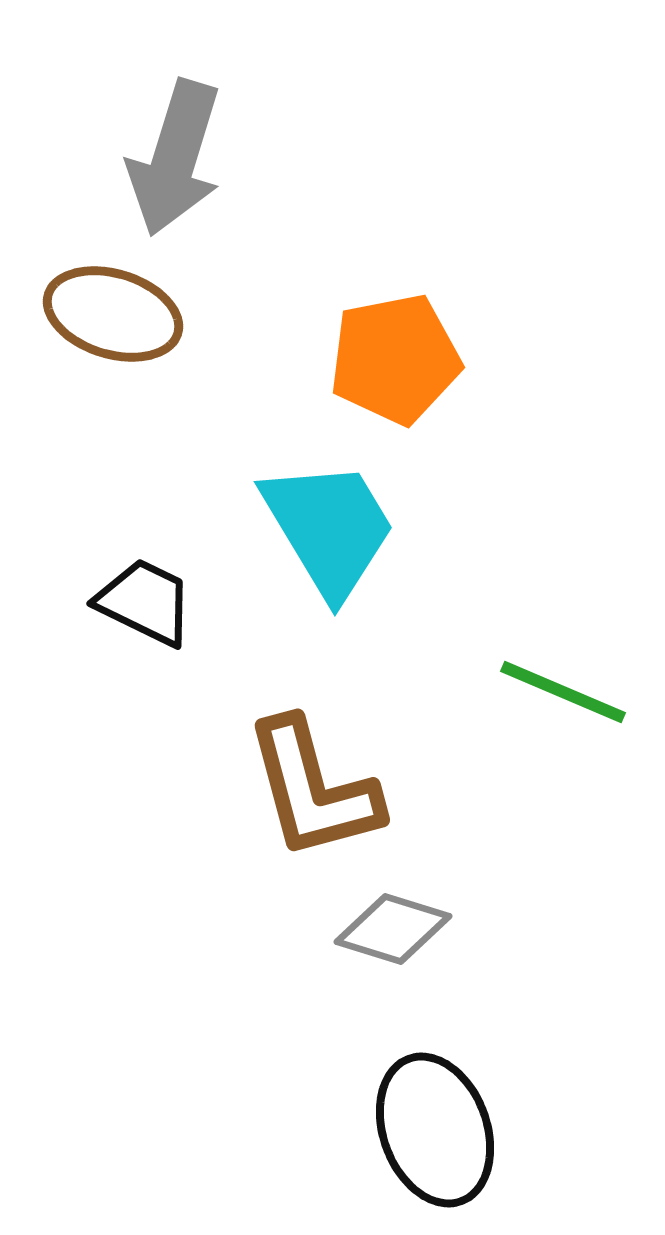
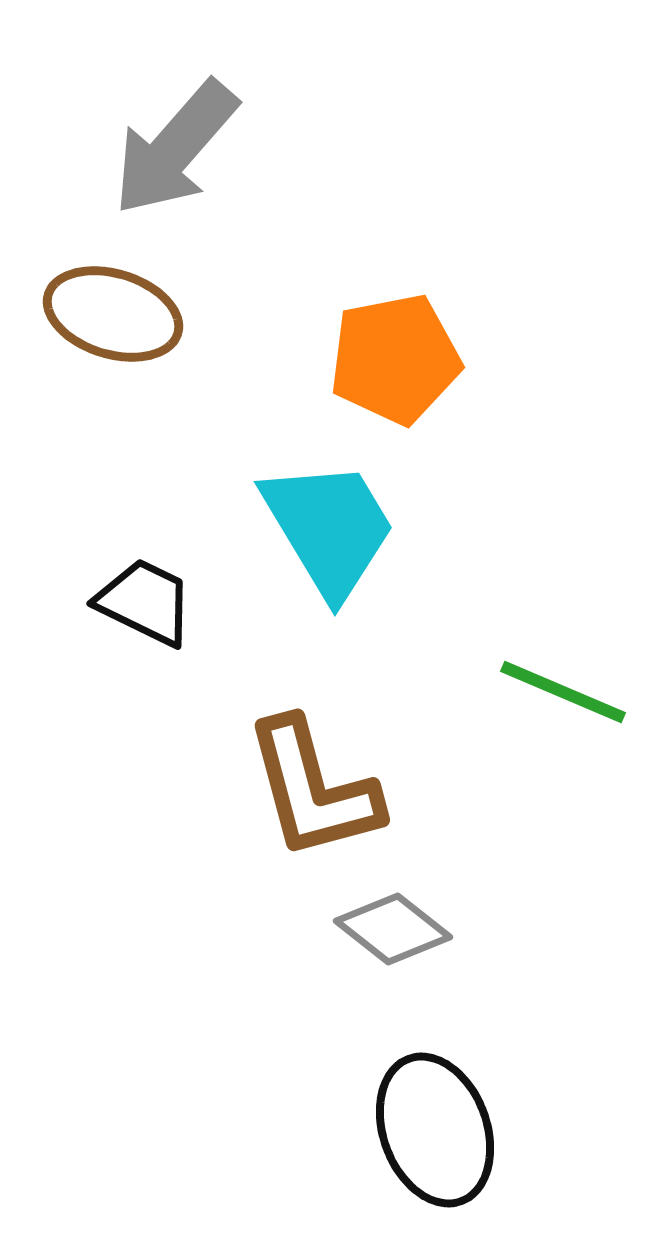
gray arrow: moved 10 px up; rotated 24 degrees clockwise
gray diamond: rotated 21 degrees clockwise
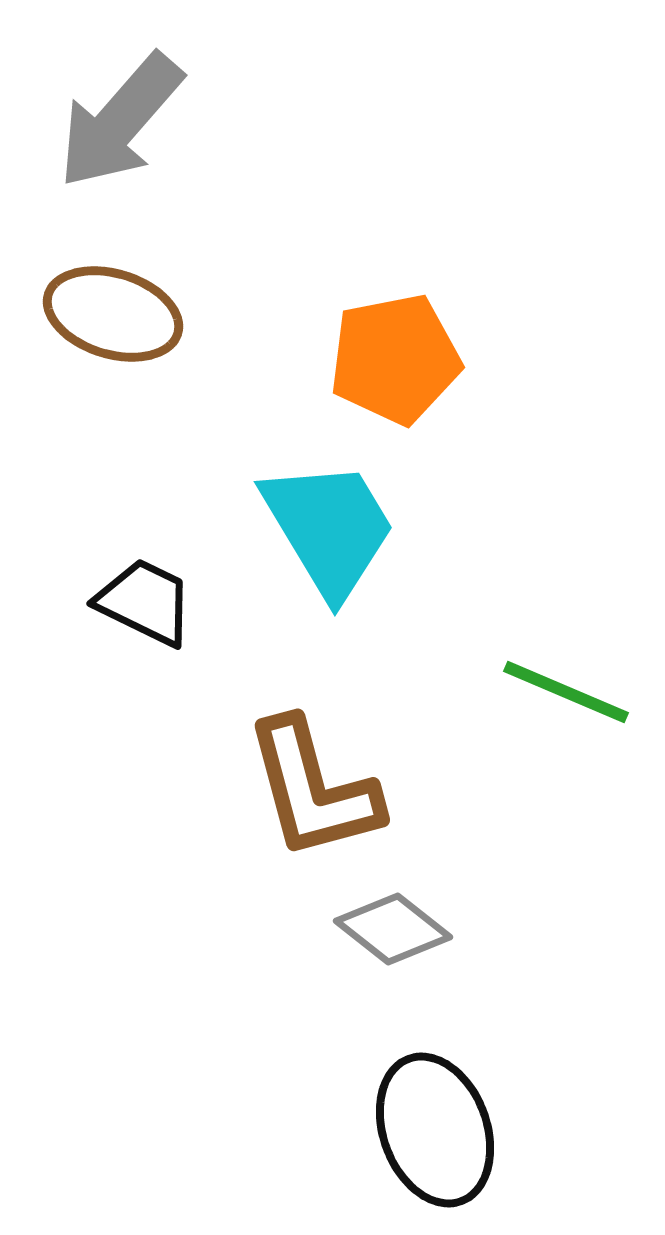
gray arrow: moved 55 px left, 27 px up
green line: moved 3 px right
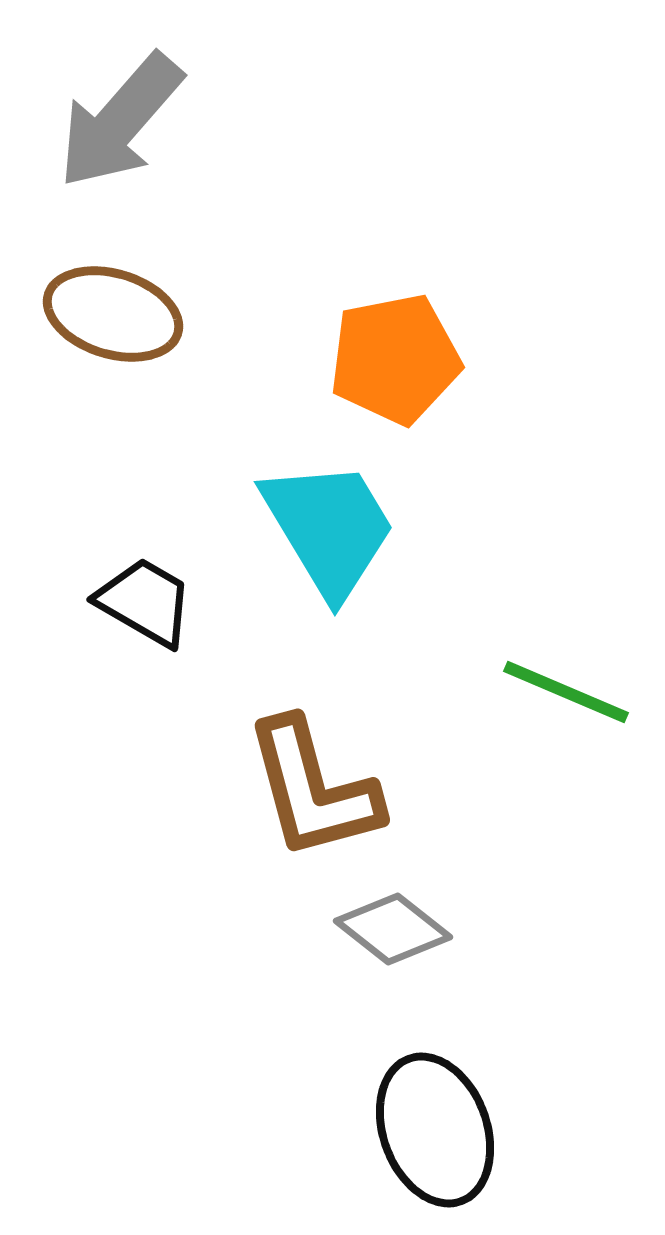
black trapezoid: rotated 4 degrees clockwise
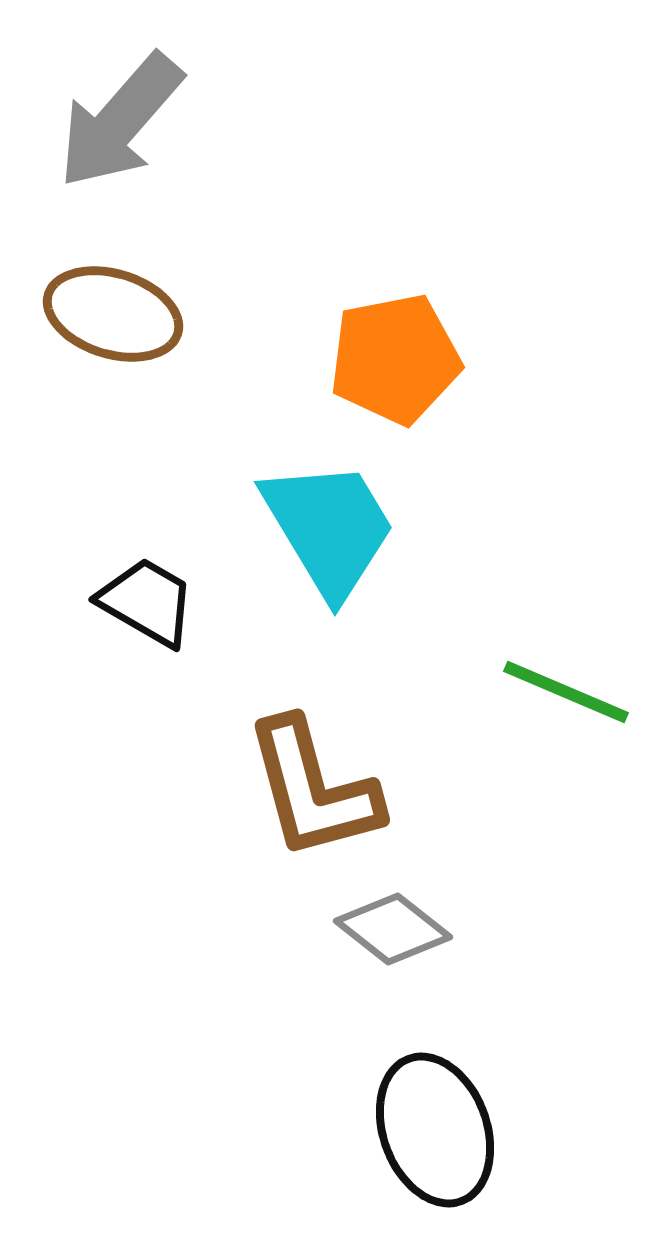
black trapezoid: moved 2 px right
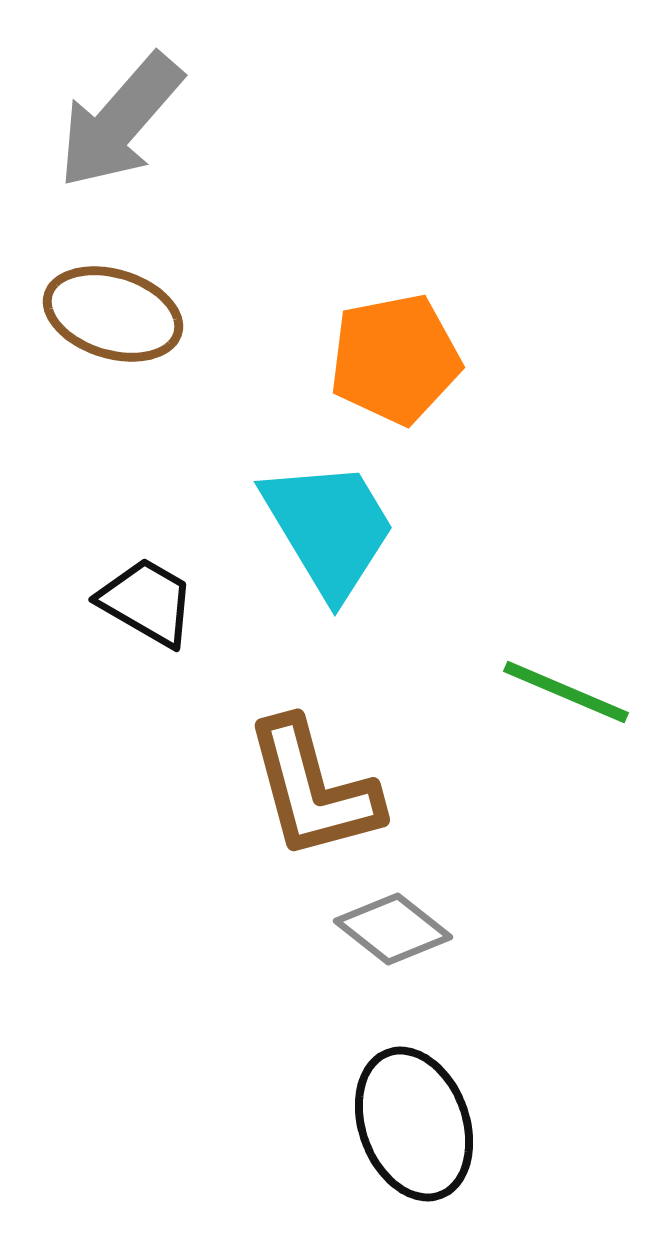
black ellipse: moved 21 px left, 6 px up
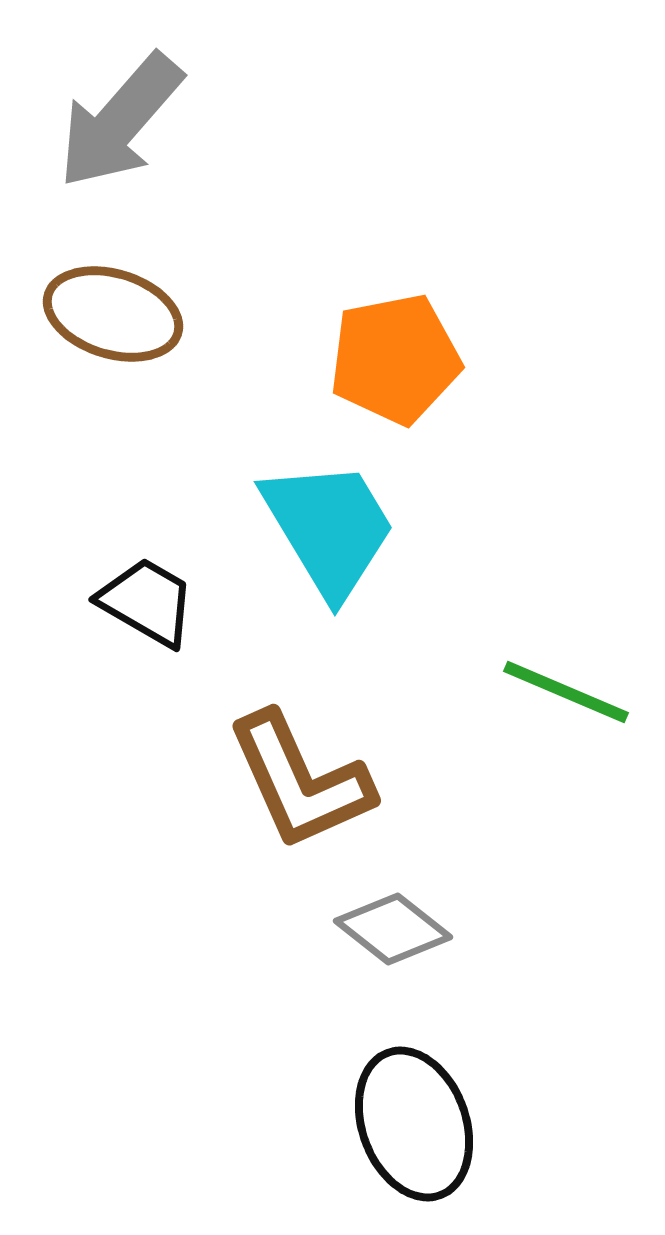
brown L-shape: moved 13 px left, 8 px up; rotated 9 degrees counterclockwise
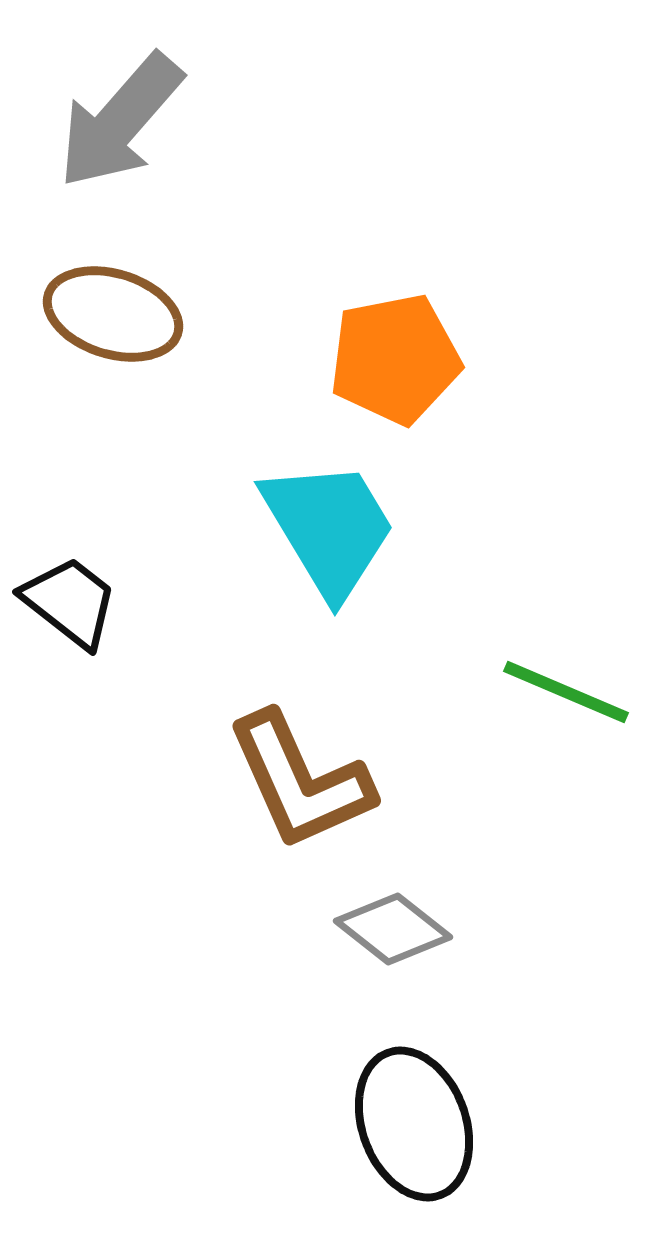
black trapezoid: moved 77 px left; rotated 8 degrees clockwise
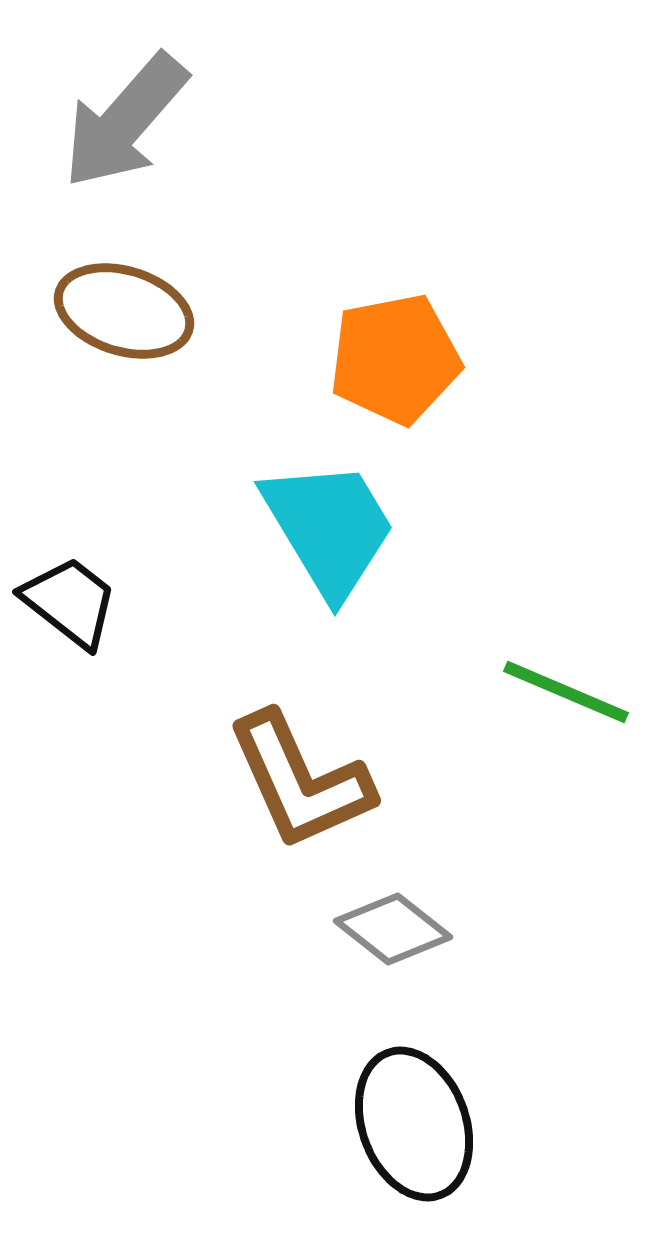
gray arrow: moved 5 px right
brown ellipse: moved 11 px right, 3 px up
